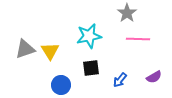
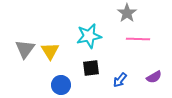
gray triangle: rotated 35 degrees counterclockwise
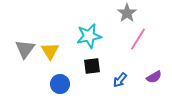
pink line: rotated 60 degrees counterclockwise
black square: moved 1 px right, 2 px up
blue circle: moved 1 px left, 1 px up
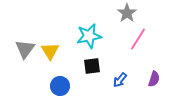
purple semicircle: moved 2 px down; rotated 42 degrees counterclockwise
blue circle: moved 2 px down
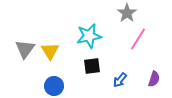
blue circle: moved 6 px left
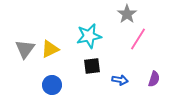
gray star: moved 1 px down
yellow triangle: moved 2 px up; rotated 36 degrees clockwise
blue arrow: rotated 119 degrees counterclockwise
blue circle: moved 2 px left, 1 px up
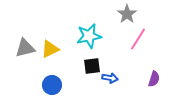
gray triangle: moved 1 px up; rotated 40 degrees clockwise
blue arrow: moved 10 px left, 2 px up
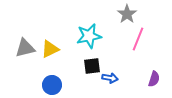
pink line: rotated 10 degrees counterclockwise
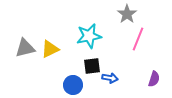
blue circle: moved 21 px right
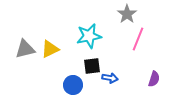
gray triangle: moved 1 px down
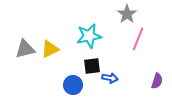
purple semicircle: moved 3 px right, 2 px down
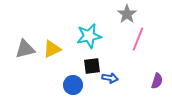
yellow triangle: moved 2 px right
